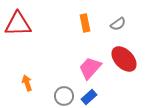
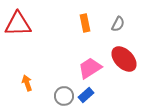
gray semicircle: rotated 28 degrees counterclockwise
pink trapezoid: rotated 15 degrees clockwise
blue rectangle: moved 3 px left, 2 px up
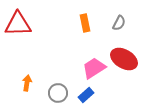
gray semicircle: moved 1 px right, 1 px up
red ellipse: rotated 16 degrees counterclockwise
pink trapezoid: moved 4 px right
orange arrow: rotated 28 degrees clockwise
gray circle: moved 6 px left, 3 px up
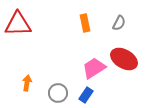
blue rectangle: rotated 14 degrees counterclockwise
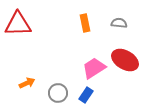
gray semicircle: rotated 112 degrees counterclockwise
red ellipse: moved 1 px right, 1 px down
orange arrow: rotated 56 degrees clockwise
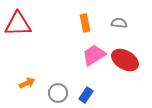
pink trapezoid: moved 13 px up
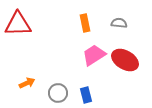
blue rectangle: rotated 49 degrees counterclockwise
